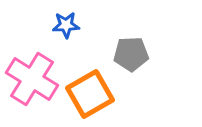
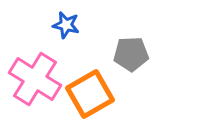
blue star: rotated 16 degrees clockwise
pink cross: moved 3 px right
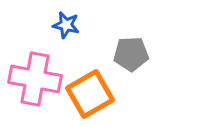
pink cross: rotated 21 degrees counterclockwise
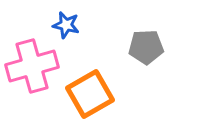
gray pentagon: moved 15 px right, 7 px up
pink cross: moved 3 px left, 13 px up; rotated 27 degrees counterclockwise
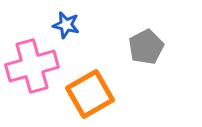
gray pentagon: rotated 24 degrees counterclockwise
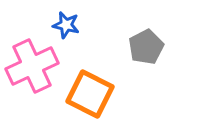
pink cross: rotated 9 degrees counterclockwise
orange square: rotated 33 degrees counterclockwise
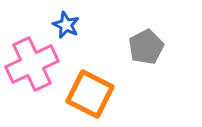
blue star: rotated 12 degrees clockwise
pink cross: moved 2 px up
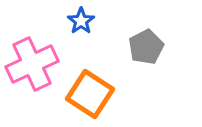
blue star: moved 15 px right, 4 px up; rotated 12 degrees clockwise
orange square: rotated 6 degrees clockwise
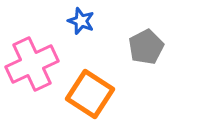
blue star: rotated 16 degrees counterclockwise
